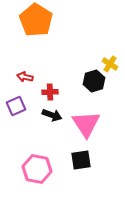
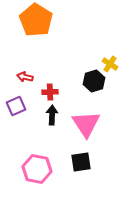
black arrow: rotated 108 degrees counterclockwise
black square: moved 2 px down
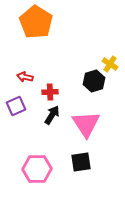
orange pentagon: moved 2 px down
black arrow: rotated 30 degrees clockwise
pink hexagon: rotated 12 degrees counterclockwise
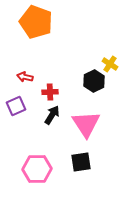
orange pentagon: rotated 12 degrees counterclockwise
black hexagon: rotated 10 degrees counterclockwise
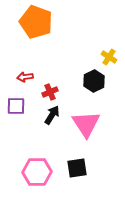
yellow cross: moved 1 px left, 7 px up
red arrow: rotated 21 degrees counterclockwise
red cross: rotated 21 degrees counterclockwise
purple square: rotated 24 degrees clockwise
black square: moved 4 px left, 6 px down
pink hexagon: moved 3 px down
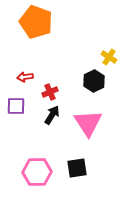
pink triangle: moved 2 px right, 1 px up
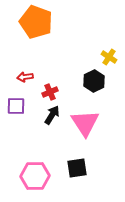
pink triangle: moved 3 px left
pink hexagon: moved 2 px left, 4 px down
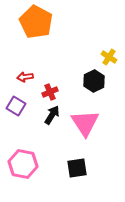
orange pentagon: rotated 8 degrees clockwise
purple square: rotated 30 degrees clockwise
pink hexagon: moved 12 px left, 12 px up; rotated 12 degrees clockwise
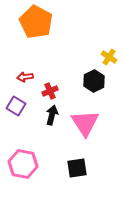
red cross: moved 1 px up
black arrow: rotated 18 degrees counterclockwise
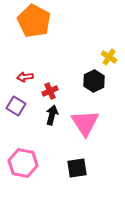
orange pentagon: moved 2 px left, 1 px up
pink hexagon: moved 1 px up
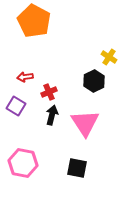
red cross: moved 1 px left, 1 px down
black square: rotated 20 degrees clockwise
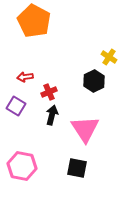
pink triangle: moved 6 px down
pink hexagon: moved 1 px left, 3 px down
